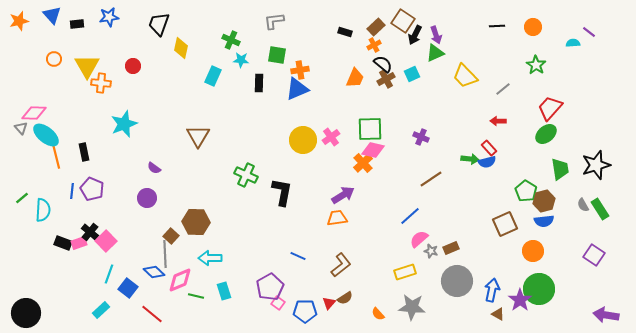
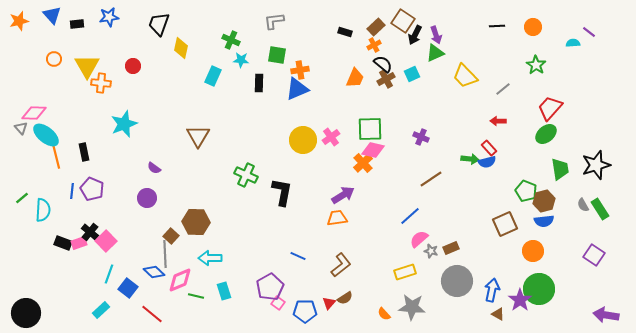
green pentagon at (526, 191): rotated 10 degrees counterclockwise
orange semicircle at (378, 314): moved 6 px right
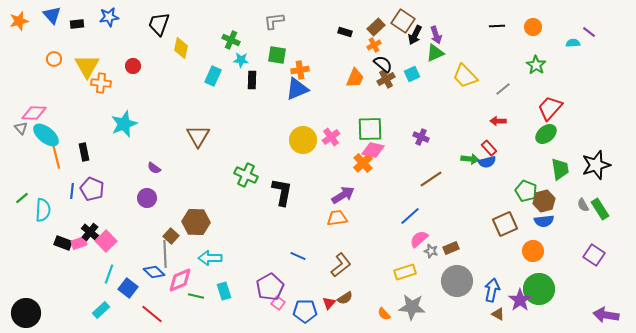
black rectangle at (259, 83): moved 7 px left, 3 px up
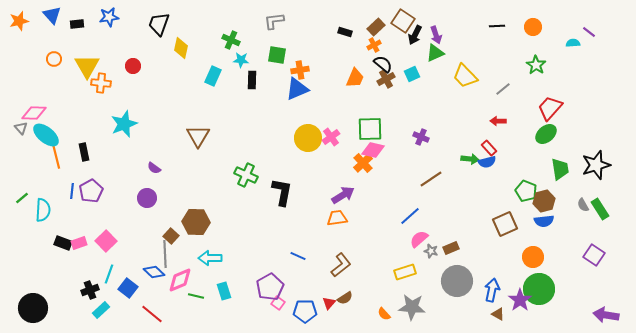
yellow circle at (303, 140): moved 5 px right, 2 px up
purple pentagon at (92, 189): moved 1 px left, 2 px down; rotated 20 degrees clockwise
black cross at (90, 232): moved 58 px down; rotated 30 degrees clockwise
orange circle at (533, 251): moved 6 px down
black circle at (26, 313): moved 7 px right, 5 px up
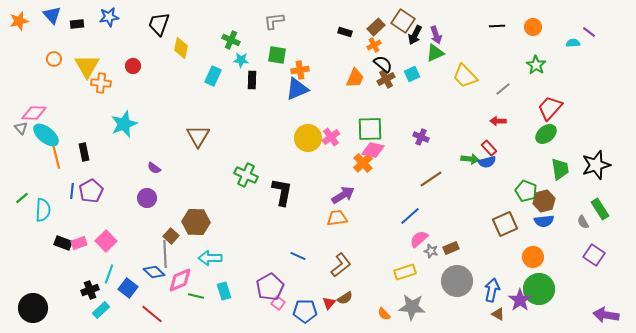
gray semicircle at (583, 205): moved 17 px down
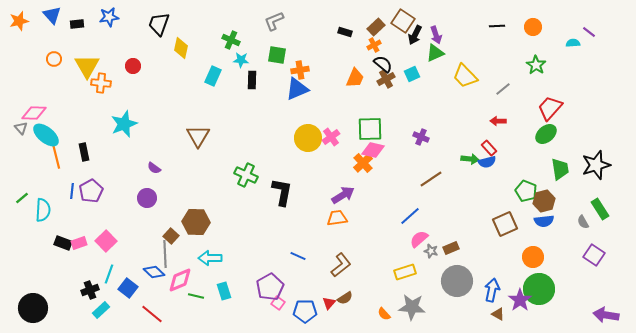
gray L-shape at (274, 21): rotated 15 degrees counterclockwise
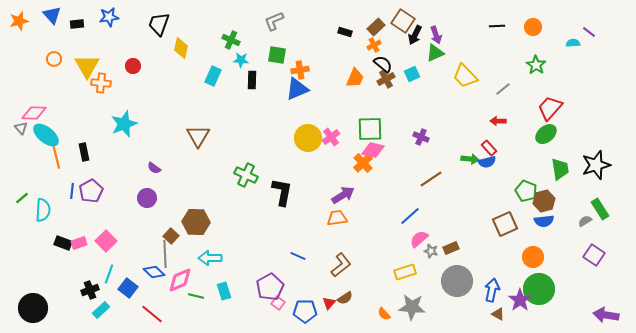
gray semicircle at (583, 222): moved 2 px right, 1 px up; rotated 88 degrees clockwise
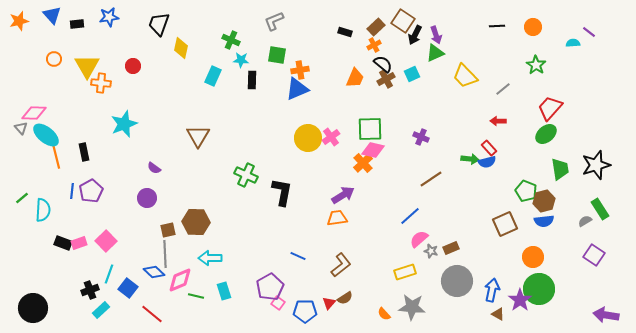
brown square at (171, 236): moved 3 px left, 6 px up; rotated 35 degrees clockwise
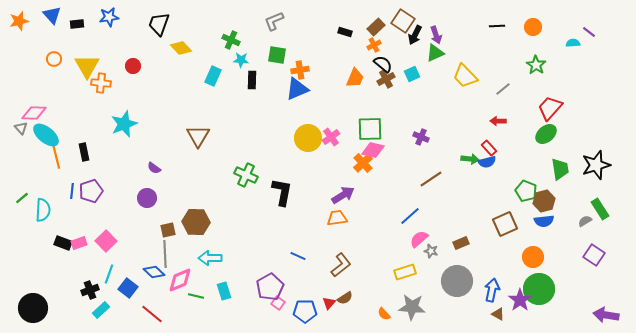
yellow diamond at (181, 48): rotated 55 degrees counterclockwise
purple pentagon at (91, 191): rotated 10 degrees clockwise
brown rectangle at (451, 248): moved 10 px right, 5 px up
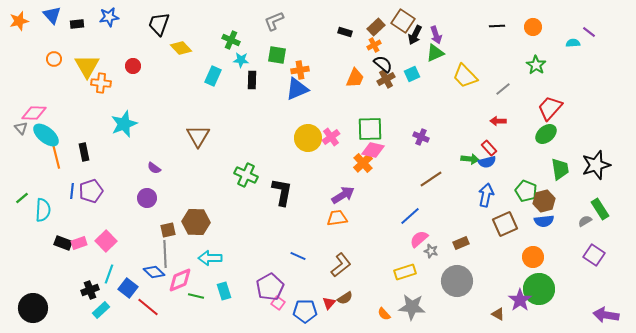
blue arrow at (492, 290): moved 6 px left, 95 px up
red line at (152, 314): moved 4 px left, 7 px up
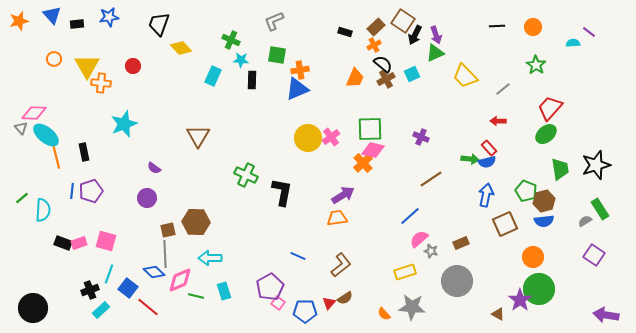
pink square at (106, 241): rotated 30 degrees counterclockwise
